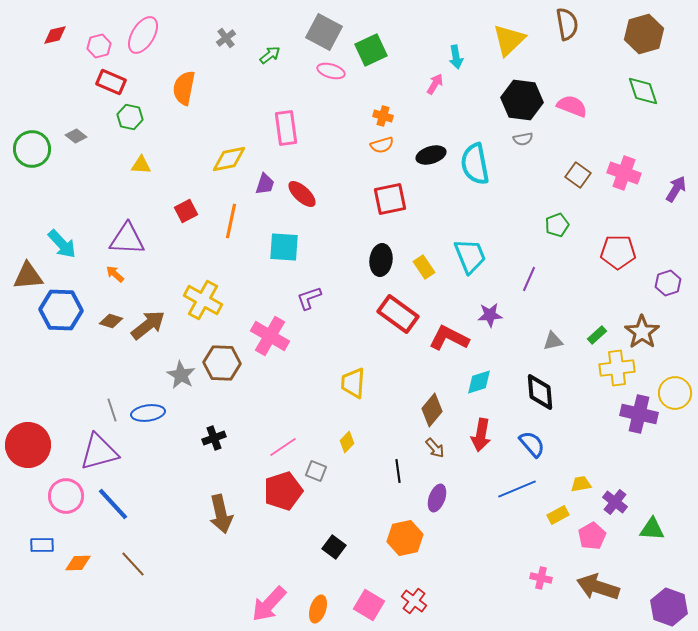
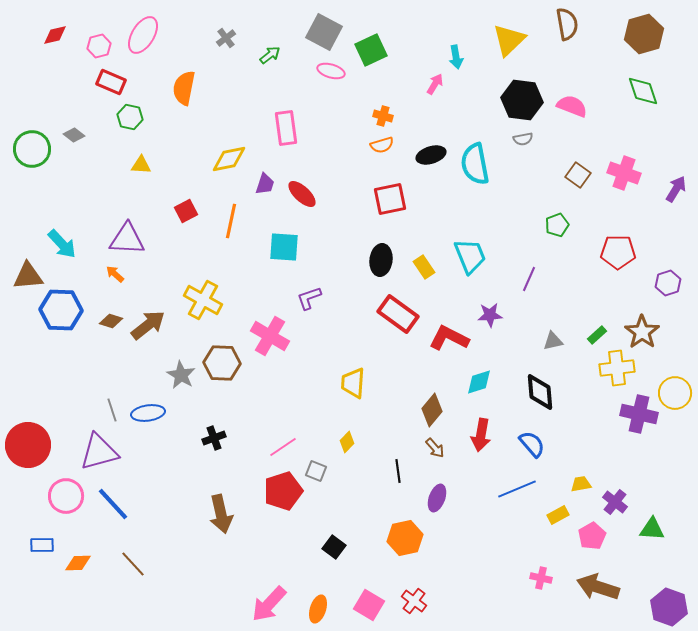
gray diamond at (76, 136): moved 2 px left, 1 px up
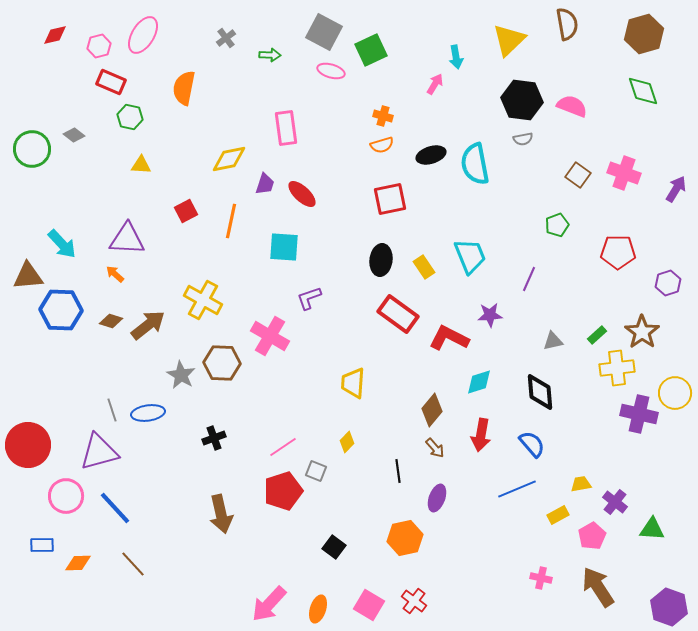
green arrow at (270, 55): rotated 40 degrees clockwise
blue line at (113, 504): moved 2 px right, 4 px down
brown arrow at (598, 587): rotated 39 degrees clockwise
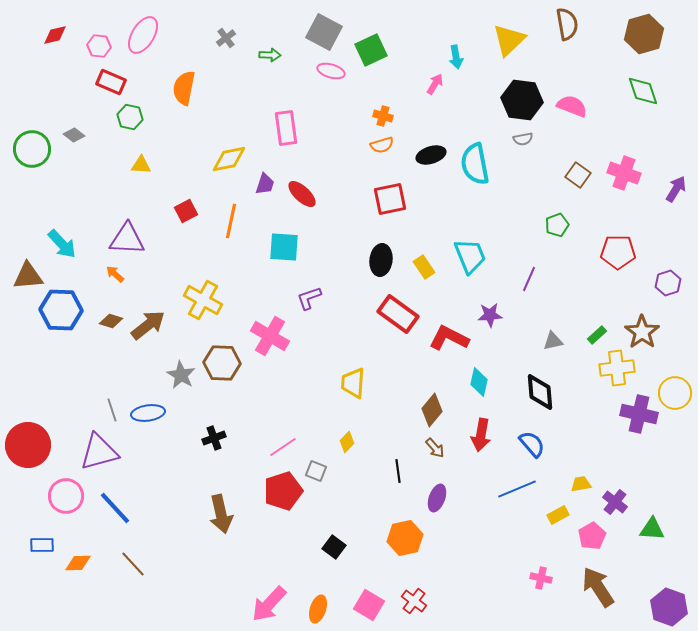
pink hexagon at (99, 46): rotated 20 degrees clockwise
cyan diamond at (479, 382): rotated 60 degrees counterclockwise
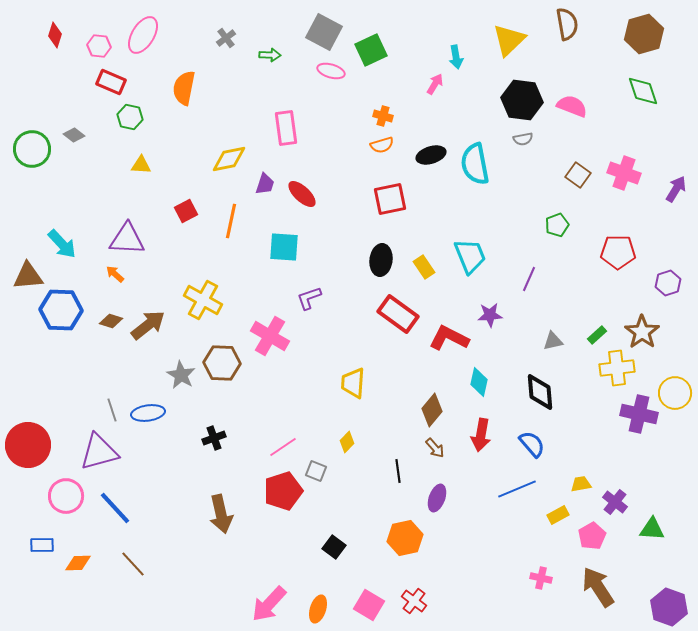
red diamond at (55, 35): rotated 60 degrees counterclockwise
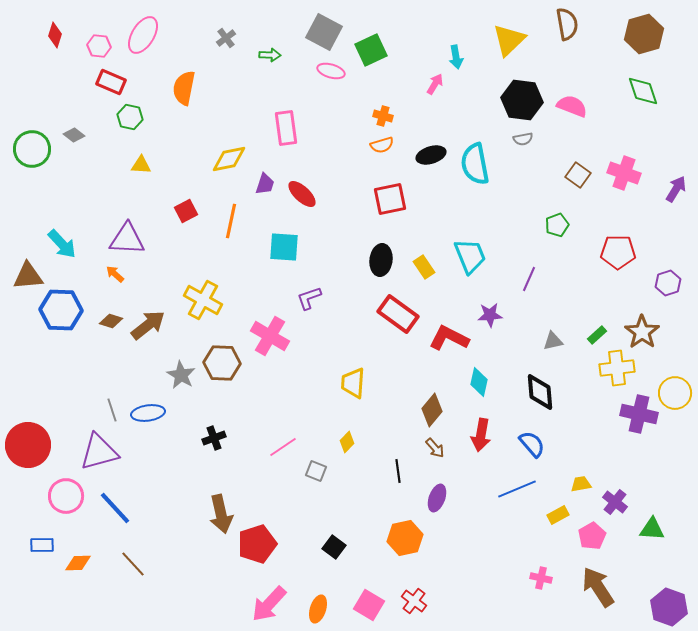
red pentagon at (283, 491): moved 26 px left, 53 px down
